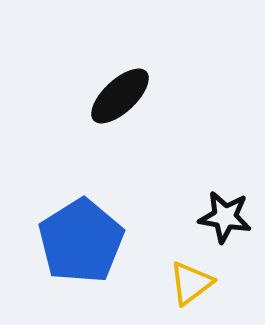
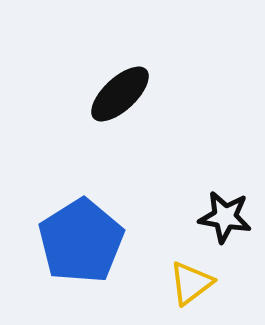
black ellipse: moved 2 px up
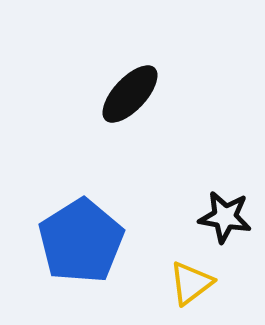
black ellipse: moved 10 px right; rotated 4 degrees counterclockwise
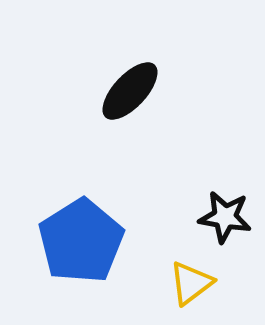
black ellipse: moved 3 px up
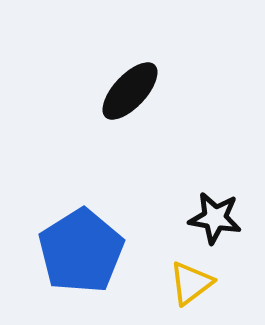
black star: moved 10 px left, 1 px down
blue pentagon: moved 10 px down
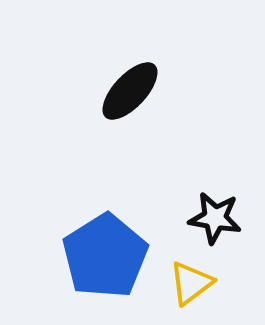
blue pentagon: moved 24 px right, 5 px down
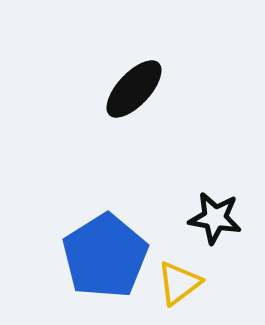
black ellipse: moved 4 px right, 2 px up
yellow triangle: moved 12 px left
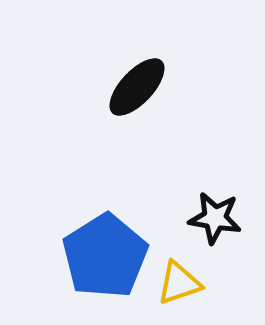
black ellipse: moved 3 px right, 2 px up
yellow triangle: rotated 18 degrees clockwise
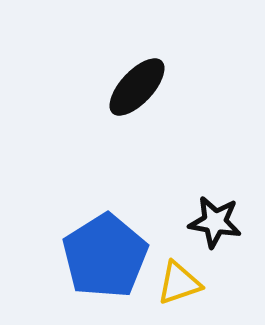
black star: moved 4 px down
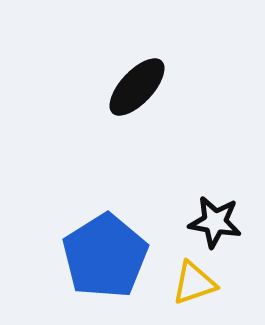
yellow triangle: moved 15 px right
